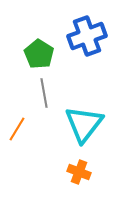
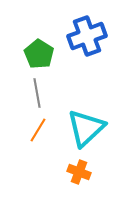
gray line: moved 7 px left
cyan triangle: moved 2 px right, 4 px down; rotated 9 degrees clockwise
orange line: moved 21 px right, 1 px down
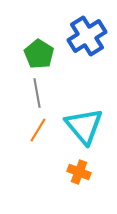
blue cross: rotated 12 degrees counterclockwise
cyan triangle: moved 2 px left, 2 px up; rotated 27 degrees counterclockwise
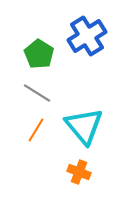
gray line: rotated 48 degrees counterclockwise
orange line: moved 2 px left
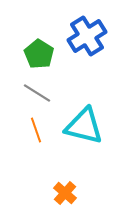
cyan triangle: rotated 36 degrees counterclockwise
orange line: rotated 50 degrees counterclockwise
orange cross: moved 14 px left, 21 px down; rotated 20 degrees clockwise
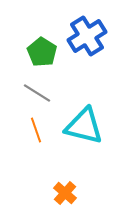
green pentagon: moved 3 px right, 2 px up
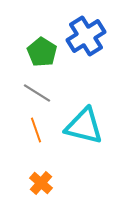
blue cross: moved 1 px left
orange cross: moved 24 px left, 10 px up
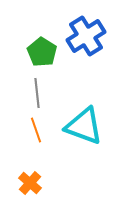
gray line: rotated 52 degrees clockwise
cyan triangle: rotated 6 degrees clockwise
orange cross: moved 11 px left
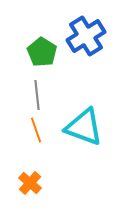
gray line: moved 2 px down
cyan triangle: moved 1 px down
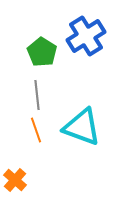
cyan triangle: moved 2 px left
orange cross: moved 15 px left, 3 px up
